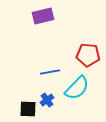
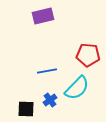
blue line: moved 3 px left, 1 px up
blue cross: moved 3 px right
black square: moved 2 px left
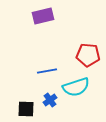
cyan semicircle: moved 1 px left, 1 px up; rotated 28 degrees clockwise
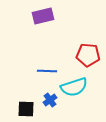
blue line: rotated 12 degrees clockwise
cyan semicircle: moved 2 px left
